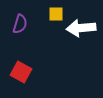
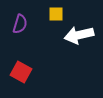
white arrow: moved 2 px left, 7 px down; rotated 8 degrees counterclockwise
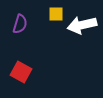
white arrow: moved 3 px right, 10 px up
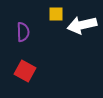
purple semicircle: moved 3 px right, 8 px down; rotated 18 degrees counterclockwise
red square: moved 4 px right, 1 px up
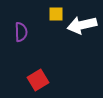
purple semicircle: moved 2 px left
red square: moved 13 px right, 9 px down; rotated 30 degrees clockwise
